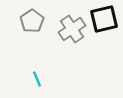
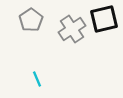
gray pentagon: moved 1 px left, 1 px up
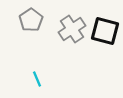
black square: moved 1 px right, 12 px down; rotated 28 degrees clockwise
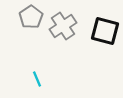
gray pentagon: moved 3 px up
gray cross: moved 9 px left, 3 px up
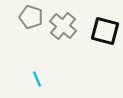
gray pentagon: rotated 20 degrees counterclockwise
gray cross: rotated 16 degrees counterclockwise
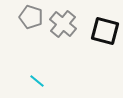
gray cross: moved 2 px up
cyan line: moved 2 px down; rotated 28 degrees counterclockwise
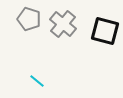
gray pentagon: moved 2 px left, 2 px down
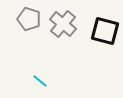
cyan line: moved 3 px right
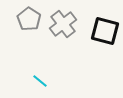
gray pentagon: rotated 15 degrees clockwise
gray cross: rotated 12 degrees clockwise
